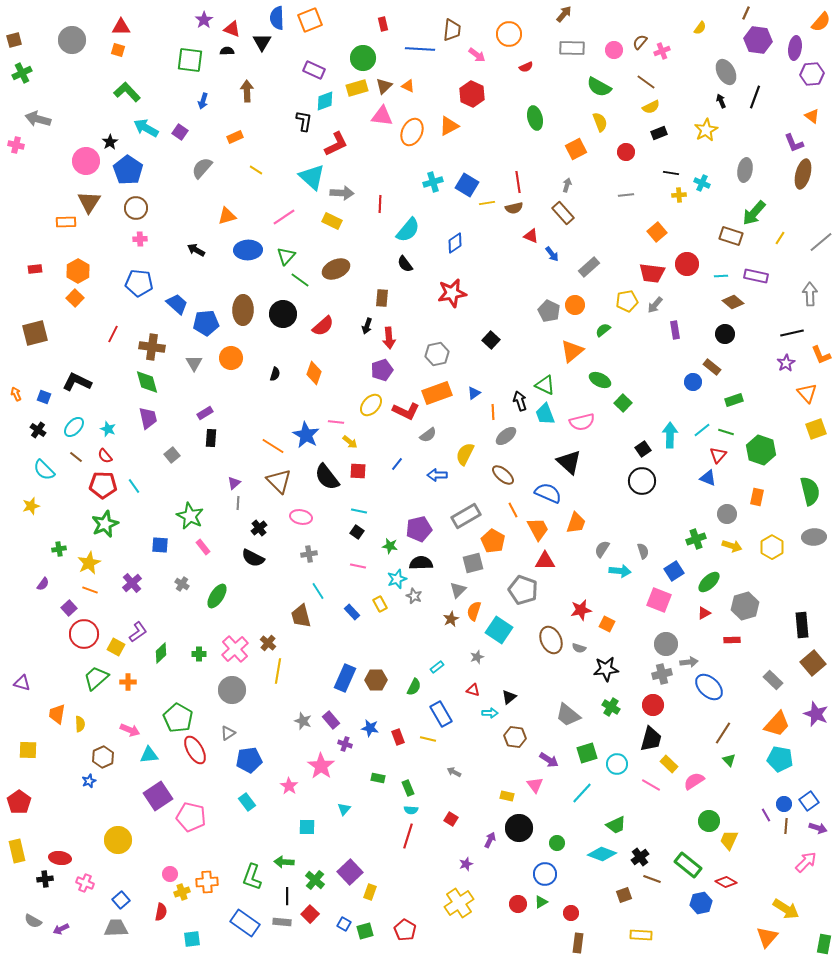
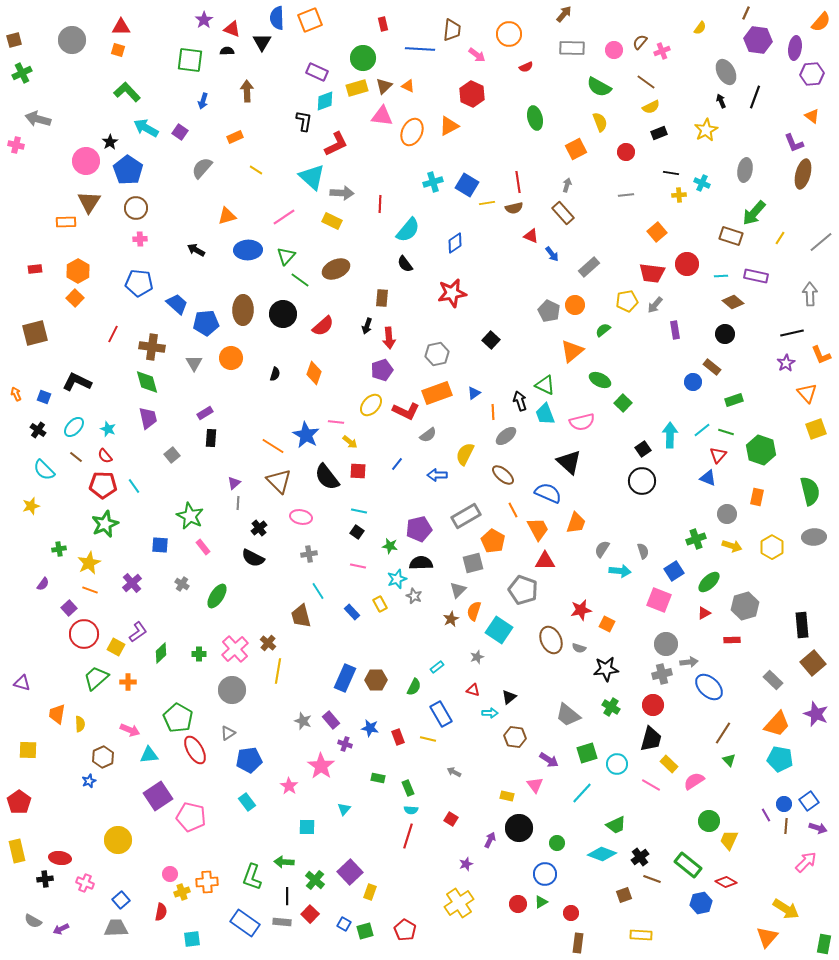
purple rectangle at (314, 70): moved 3 px right, 2 px down
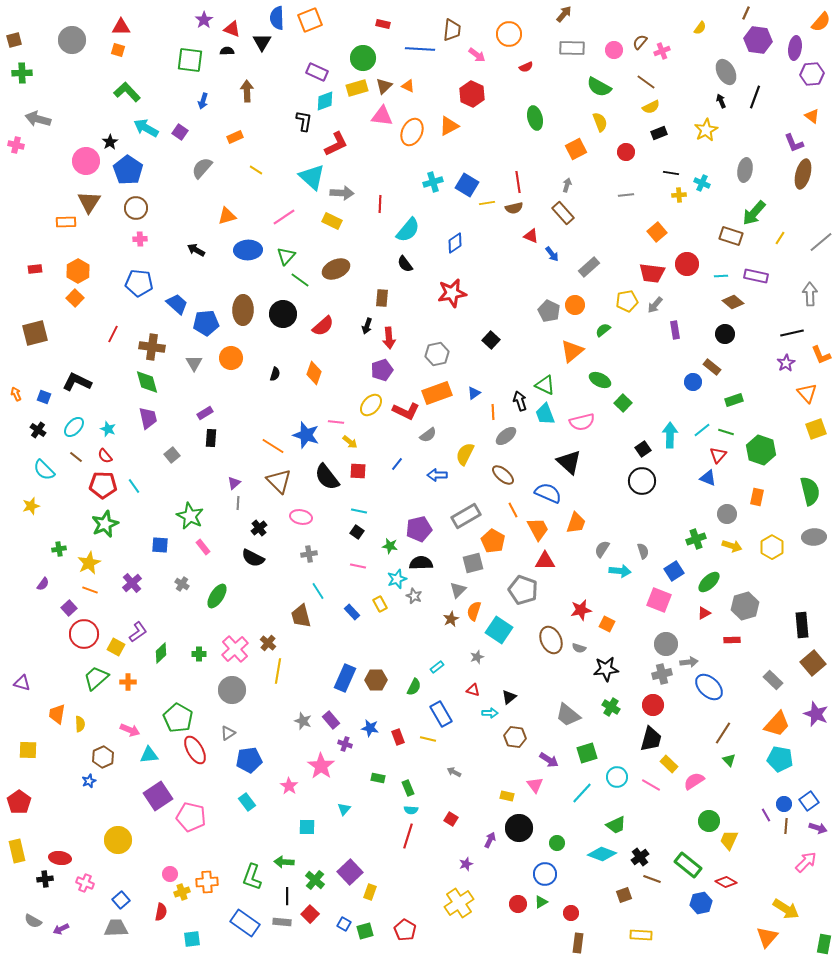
red rectangle at (383, 24): rotated 64 degrees counterclockwise
green cross at (22, 73): rotated 24 degrees clockwise
blue star at (306, 435): rotated 12 degrees counterclockwise
cyan circle at (617, 764): moved 13 px down
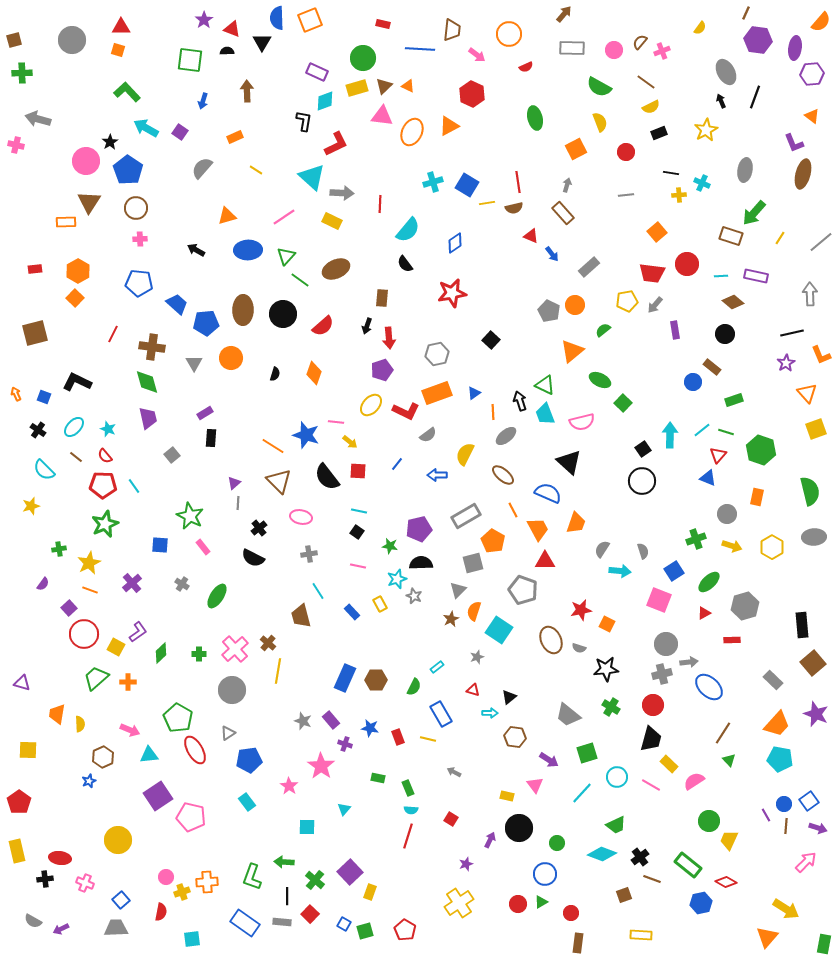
pink circle at (170, 874): moved 4 px left, 3 px down
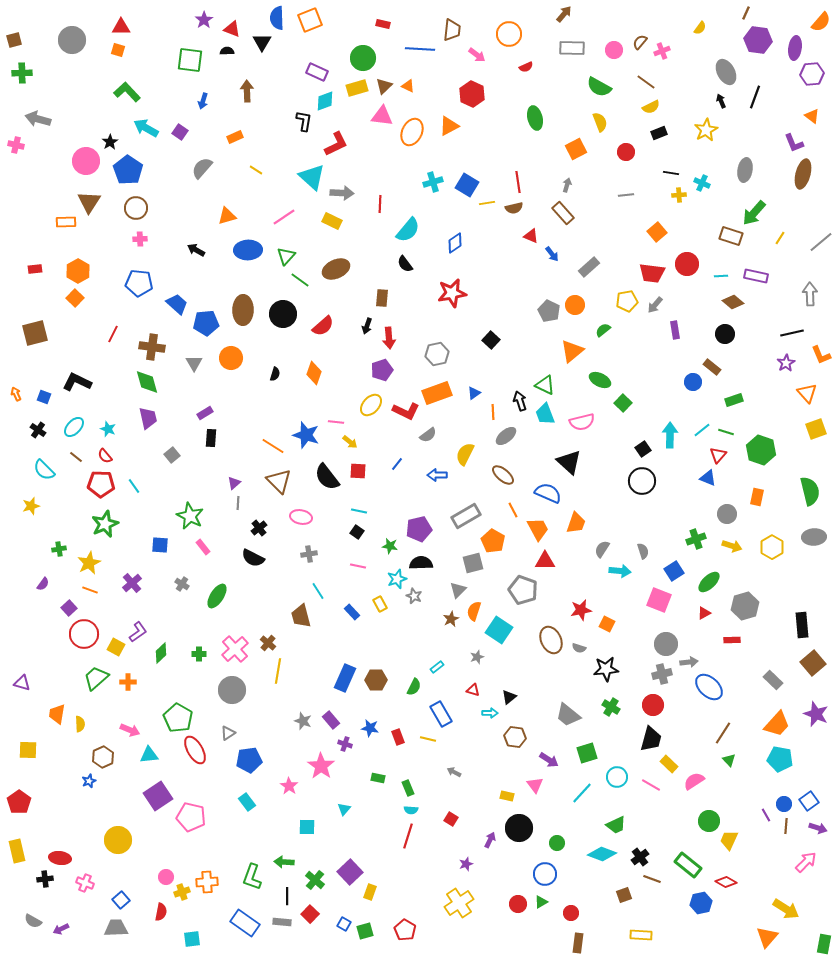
red pentagon at (103, 485): moved 2 px left, 1 px up
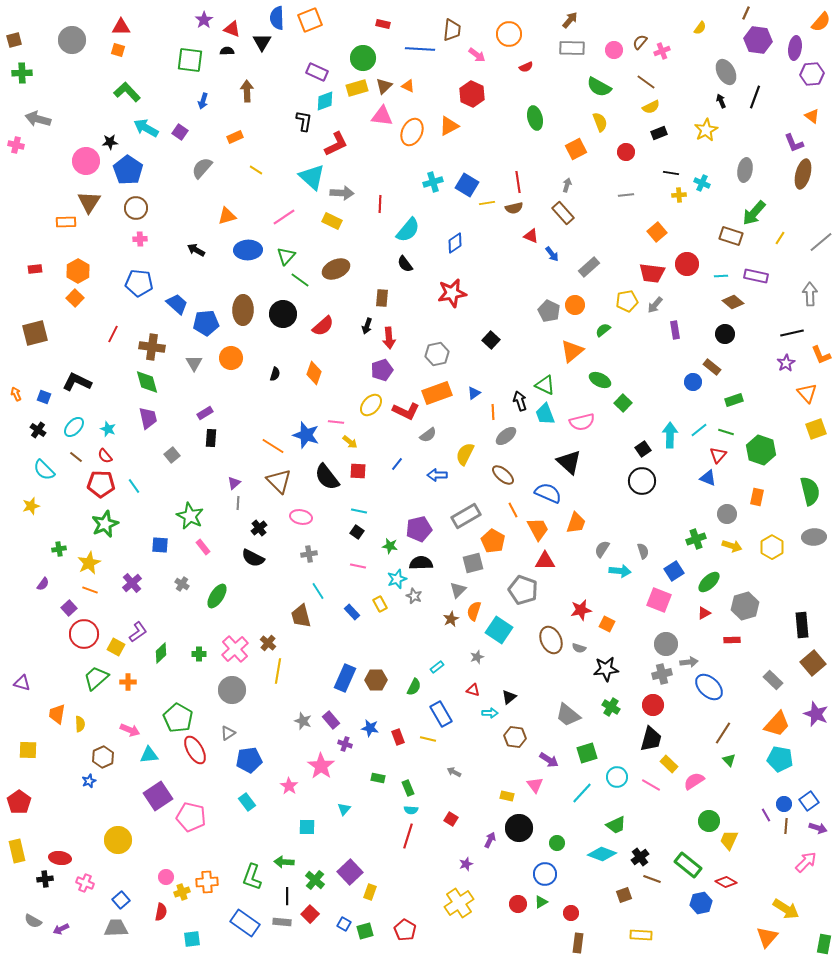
brown arrow at (564, 14): moved 6 px right, 6 px down
black star at (110, 142): rotated 28 degrees clockwise
cyan line at (702, 430): moved 3 px left
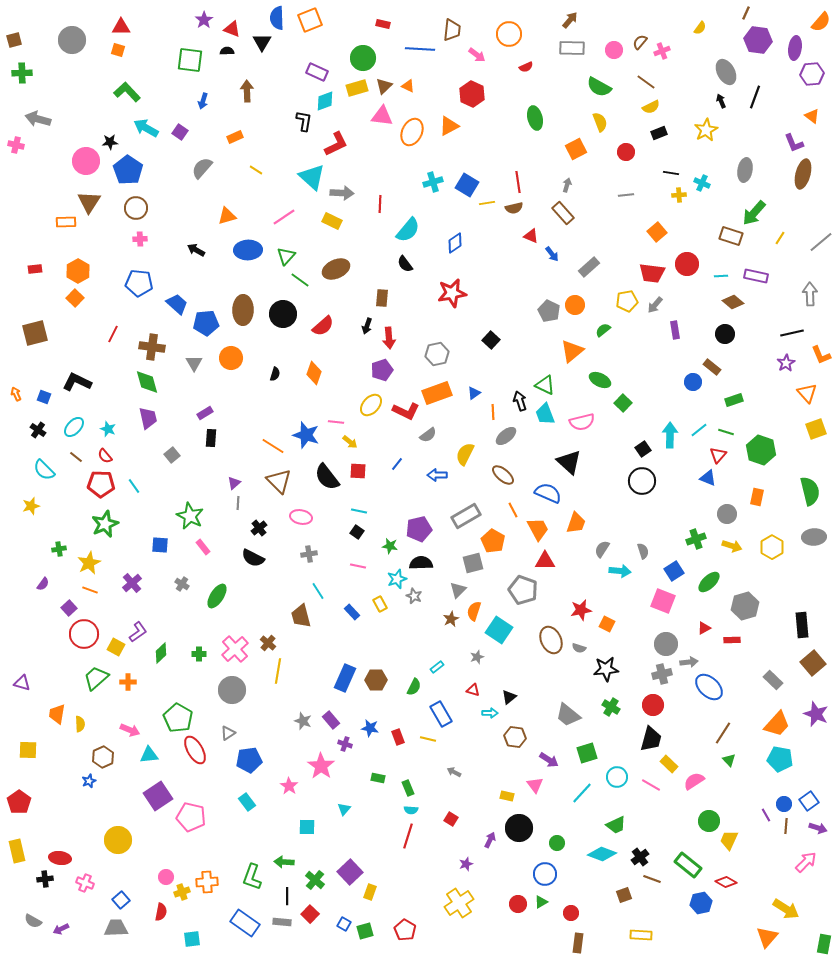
pink square at (659, 600): moved 4 px right, 1 px down
red triangle at (704, 613): moved 15 px down
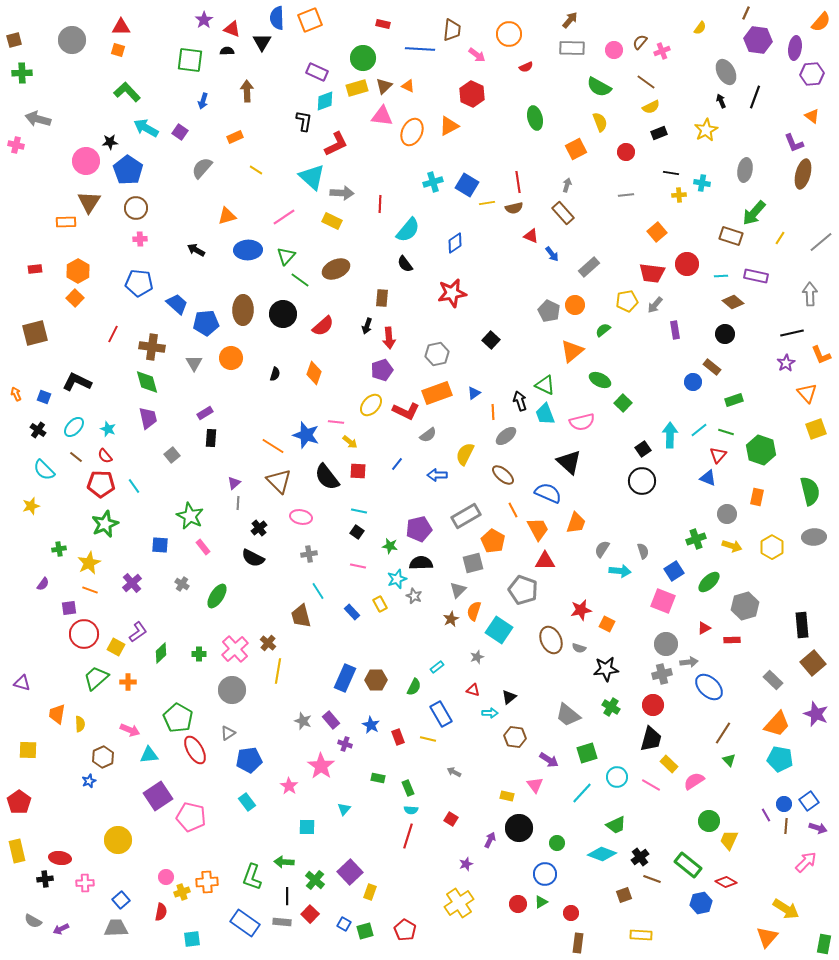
cyan cross at (702, 183): rotated 14 degrees counterclockwise
purple square at (69, 608): rotated 35 degrees clockwise
blue star at (370, 728): moved 1 px right, 3 px up; rotated 18 degrees clockwise
pink cross at (85, 883): rotated 24 degrees counterclockwise
